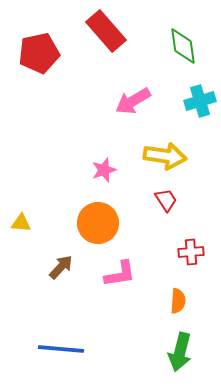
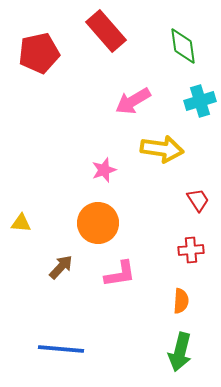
yellow arrow: moved 3 px left, 7 px up
red trapezoid: moved 32 px right
red cross: moved 2 px up
orange semicircle: moved 3 px right
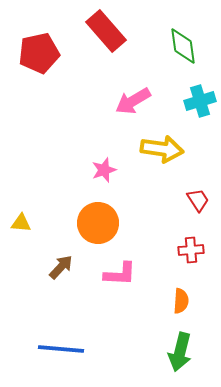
pink L-shape: rotated 12 degrees clockwise
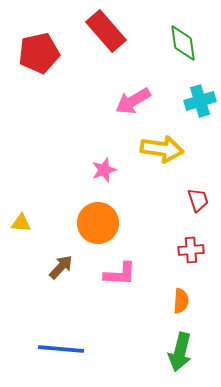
green diamond: moved 3 px up
red trapezoid: rotated 15 degrees clockwise
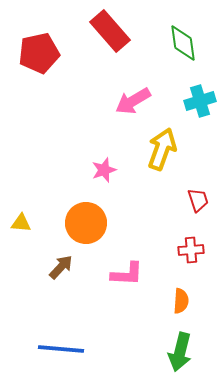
red rectangle: moved 4 px right
yellow arrow: rotated 78 degrees counterclockwise
orange circle: moved 12 px left
pink L-shape: moved 7 px right
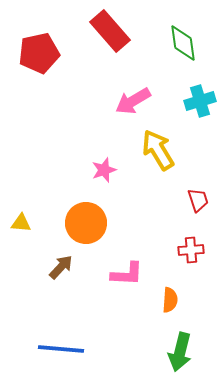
yellow arrow: moved 4 px left, 1 px down; rotated 51 degrees counterclockwise
orange semicircle: moved 11 px left, 1 px up
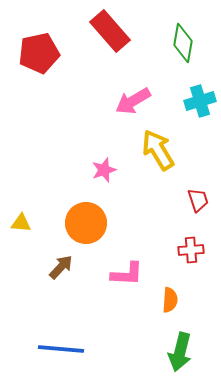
green diamond: rotated 18 degrees clockwise
